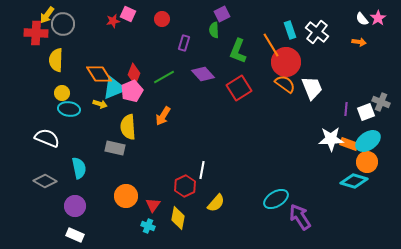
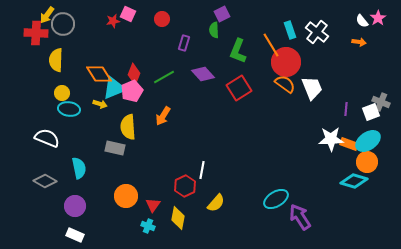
white semicircle at (362, 19): moved 2 px down
white square at (366, 112): moved 5 px right
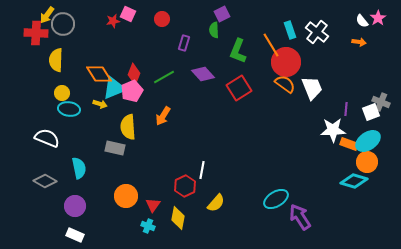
white star at (331, 139): moved 2 px right, 9 px up
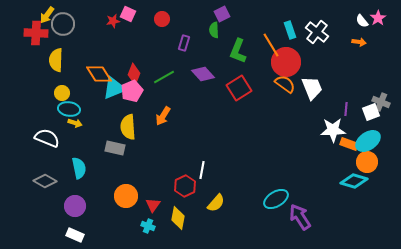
yellow arrow at (100, 104): moved 25 px left, 19 px down
